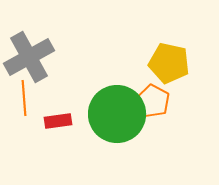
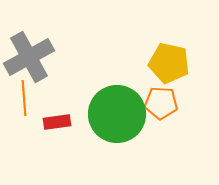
orange pentagon: moved 8 px right, 2 px down; rotated 24 degrees counterclockwise
red rectangle: moved 1 px left, 1 px down
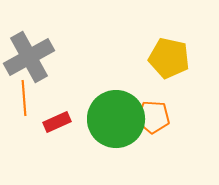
yellow pentagon: moved 5 px up
orange pentagon: moved 8 px left, 14 px down
green circle: moved 1 px left, 5 px down
red rectangle: rotated 16 degrees counterclockwise
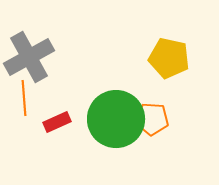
orange pentagon: moved 1 px left, 2 px down
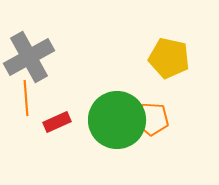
orange line: moved 2 px right
green circle: moved 1 px right, 1 px down
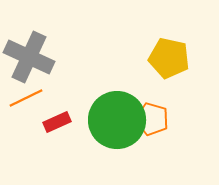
gray cross: rotated 36 degrees counterclockwise
orange line: rotated 68 degrees clockwise
orange pentagon: rotated 12 degrees clockwise
